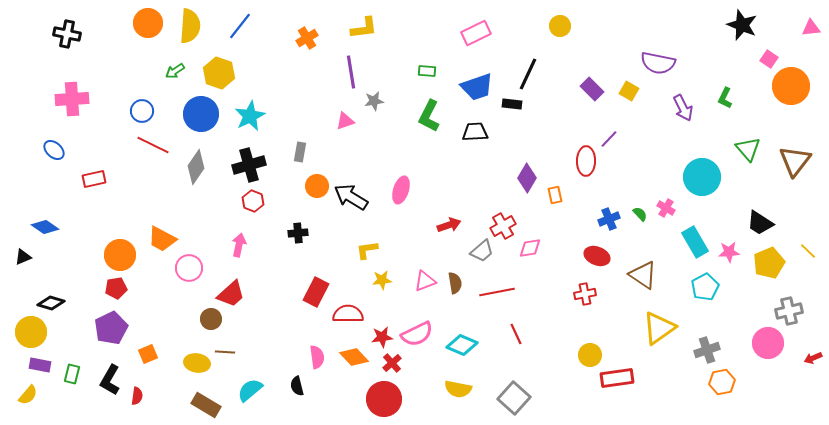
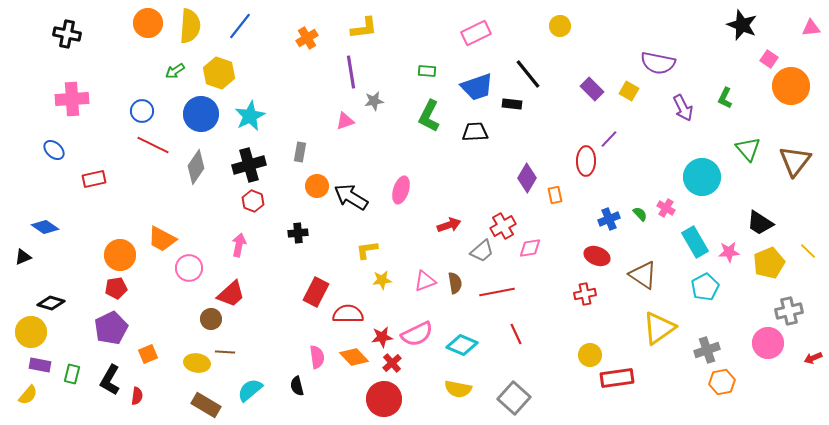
black line at (528, 74): rotated 64 degrees counterclockwise
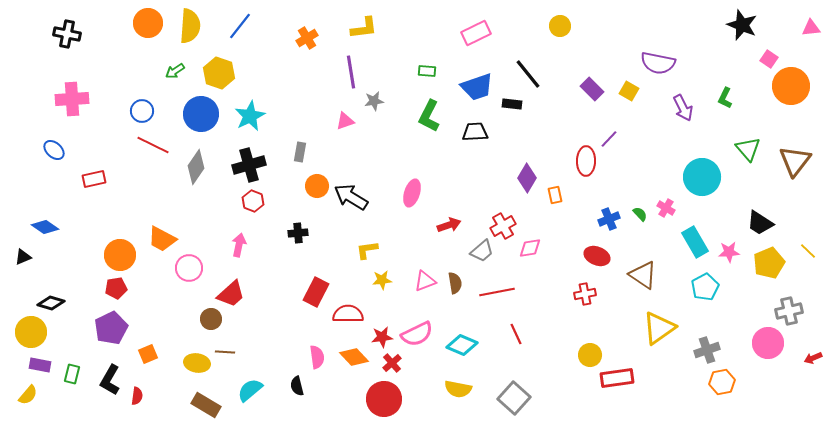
pink ellipse at (401, 190): moved 11 px right, 3 px down
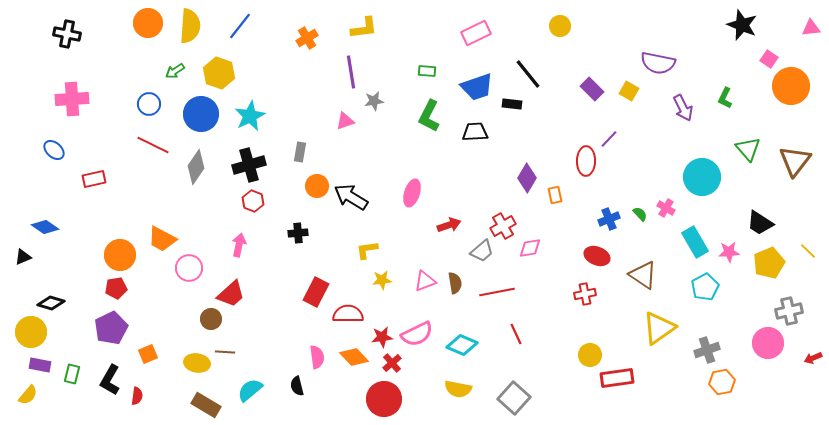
blue circle at (142, 111): moved 7 px right, 7 px up
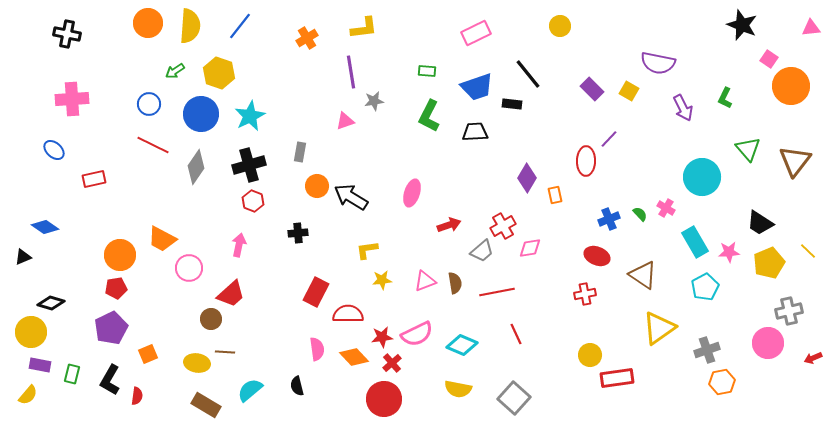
pink semicircle at (317, 357): moved 8 px up
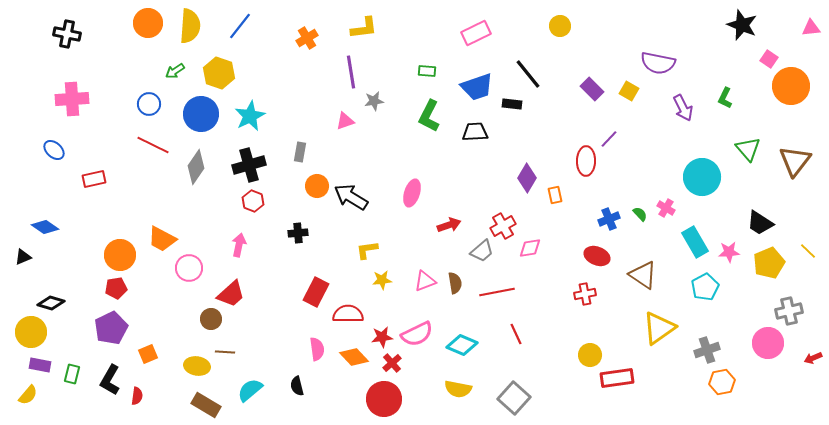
yellow ellipse at (197, 363): moved 3 px down
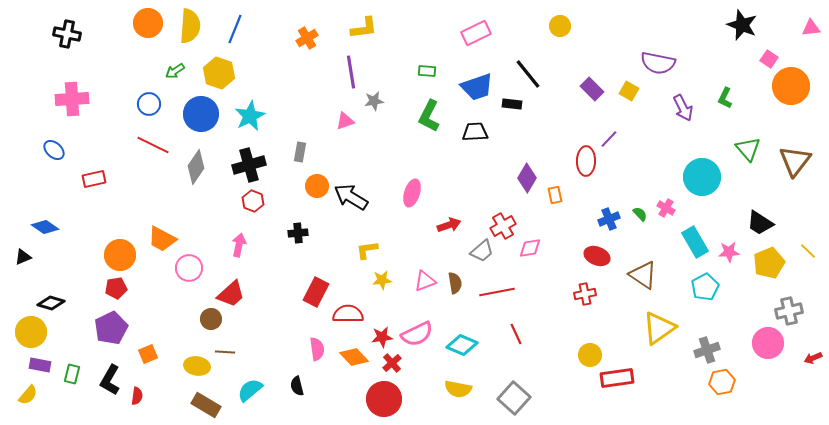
blue line at (240, 26): moved 5 px left, 3 px down; rotated 16 degrees counterclockwise
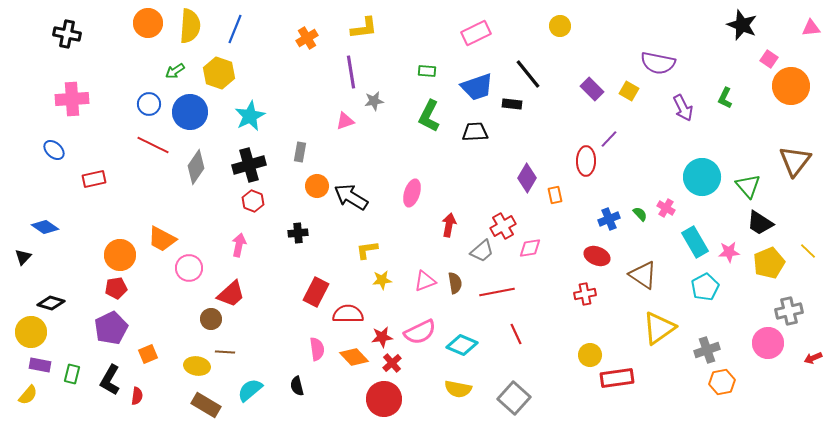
blue circle at (201, 114): moved 11 px left, 2 px up
green triangle at (748, 149): moved 37 px down
red arrow at (449, 225): rotated 60 degrees counterclockwise
black triangle at (23, 257): rotated 24 degrees counterclockwise
pink semicircle at (417, 334): moved 3 px right, 2 px up
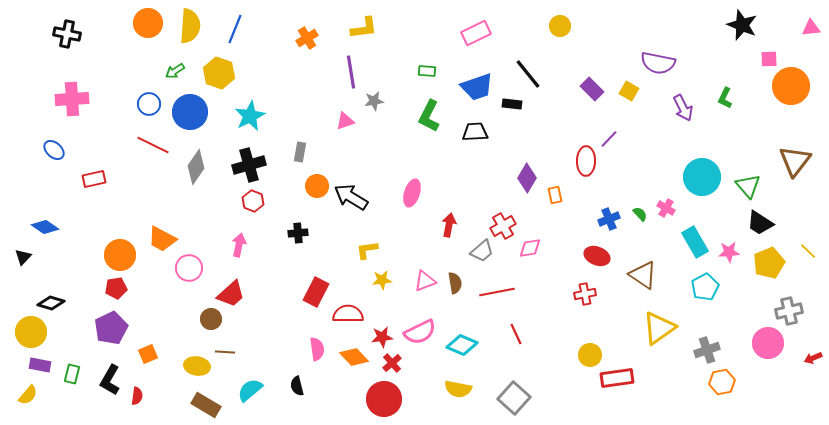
pink square at (769, 59): rotated 36 degrees counterclockwise
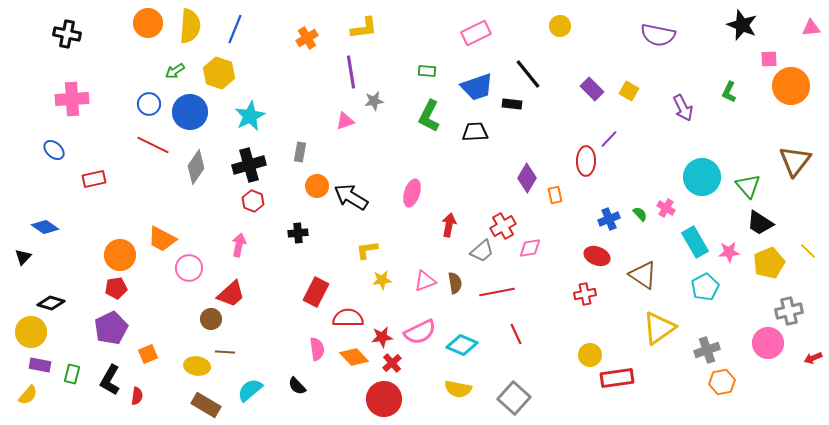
purple semicircle at (658, 63): moved 28 px up
green L-shape at (725, 98): moved 4 px right, 6 px up
red semicircle at (348, 314): moved 4 px down
black semicircle at (297, 386): rotated 30 degrees counterclockwise
